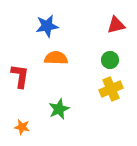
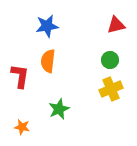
orange semicircle: moved 8 px left, 3 px down; rotated 85 degrees counterclockwise
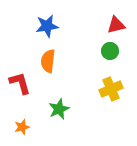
green circle: moved 9 px up
red L-shape: moved 7 px down; rotated 25 degrees counterclockwise
orange star: rotated 28 degrees counterclockwise
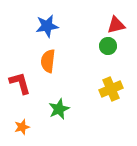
green circle: moved 2 px left, 5 px up
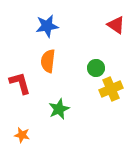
red triangle: rotated 48 degrees clockwise
green circle: moved 12 px left, 22 px down
orange star: moved 8 px down; rotated 28 degrees clockwise
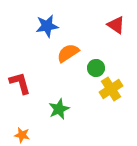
orange semicircle: moved 20 px right, 8 px up; rotated 50 degrees clockwise
yellow cross: rotated 10 degrees counterclockwise
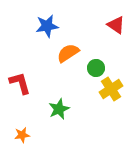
orange star: rotated 21 degrees counterclockwise
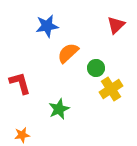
red triangle: rotated 42 degrees clockwise
orange semicircle: rotated 10 degrees counterclockwise
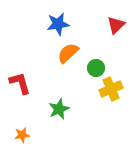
blue star: moved 11 px right, 2 px up
yellow cross: rotated 10 degrees clockwise
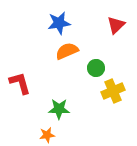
blue star: moved 1 px right, 1 px up
orange semicircle: moved 1 px left, 2 px up; rotated 20 degrees clockwise
yellow cross: moved 2 px right, 2 px down
green star: rotated 25 degrees clockwise
orange star: moved 25 px right
